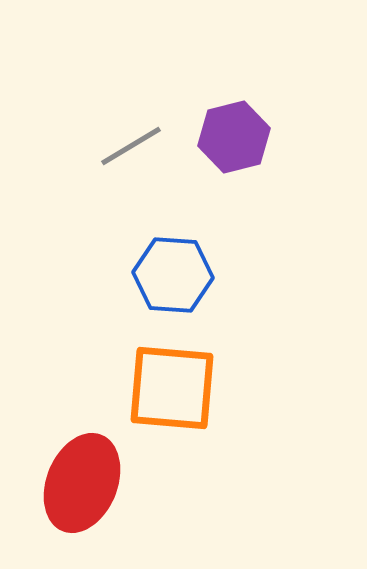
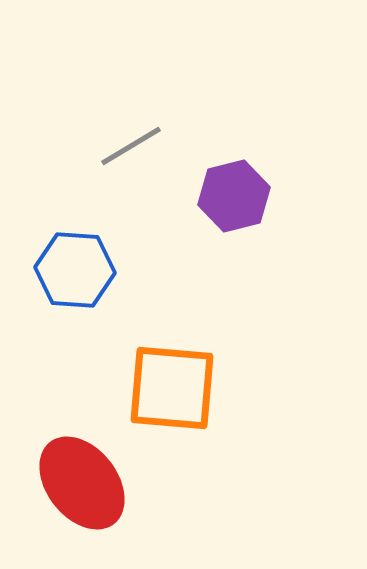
purple hexagon: moved 59 px down
blue hexagon: moved 98 px left, 5 px up
red ellipse: rotated 60 degrees counterclockwise
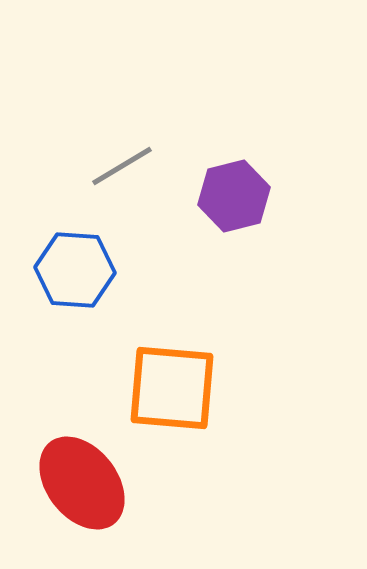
gray line: moved 9 px left, 20 px down
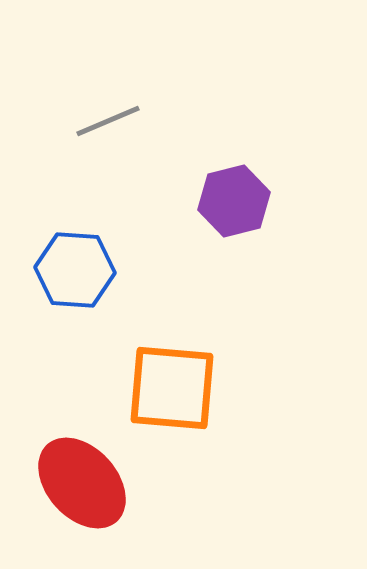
gray line: moved 14 px left, 45 px up; rotated 8 degrees clockwise
purple hexagon: moved 5 px down
red ellipse: rotated 4 degrees counterclockwise
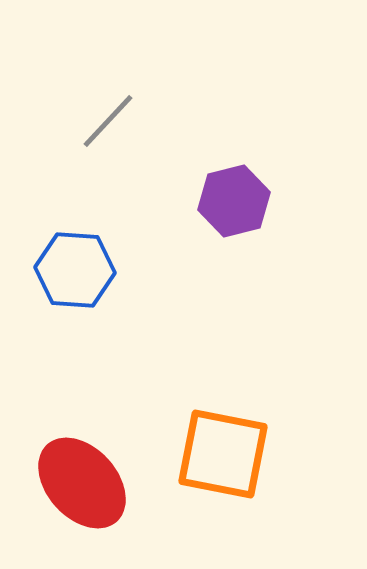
gray line: rotated 24 degrees counterclockwise
orange square: moved 51 px right, 66 px down; rotated 6 degrees clockwise
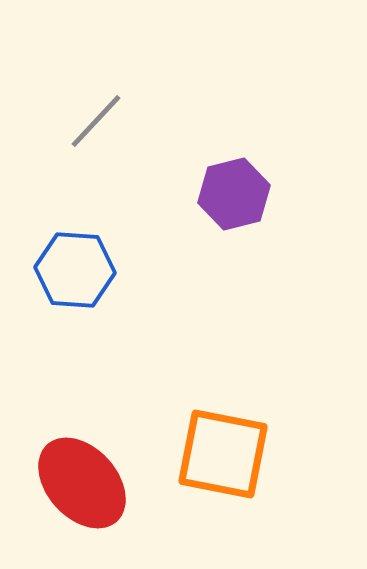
gray line: moved 12 px left
purple hexagon: moved 7 px up
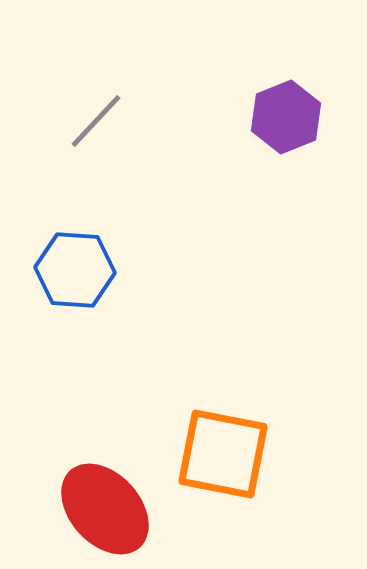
purple hexagon: moved 52 px right, 77 px up; rotated 8 degrees counterclockwise
red ellipse: moved 23 px right, 26 px down
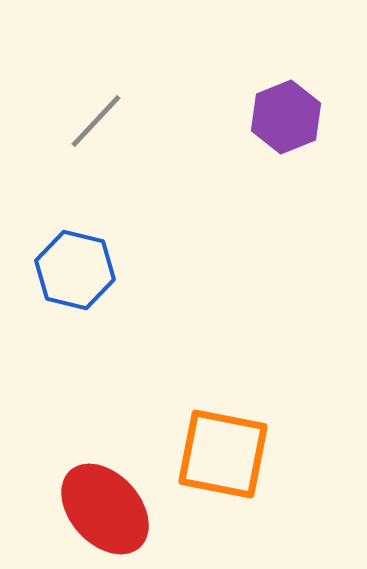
blue hexagon: rotated 10 degrees clockwise
